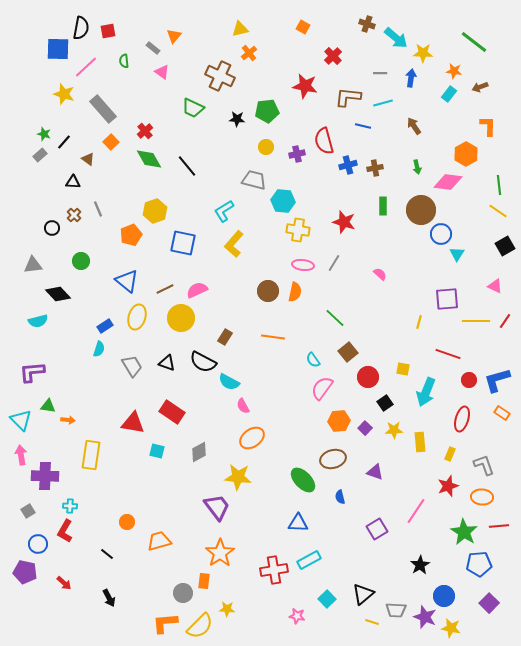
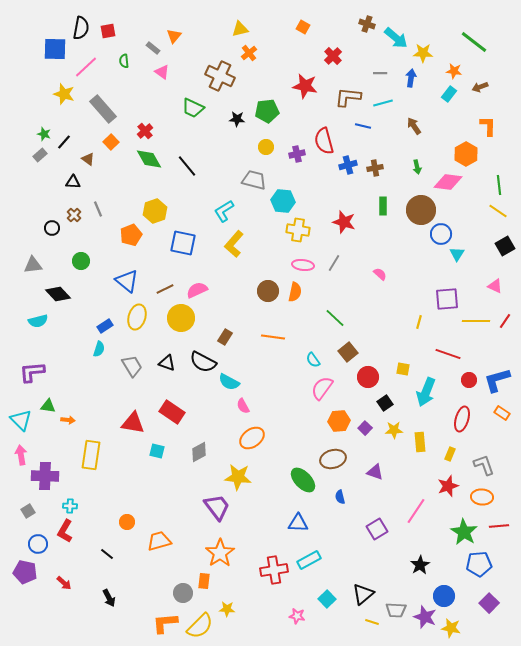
blue square at (58, 49): moved 3 px left
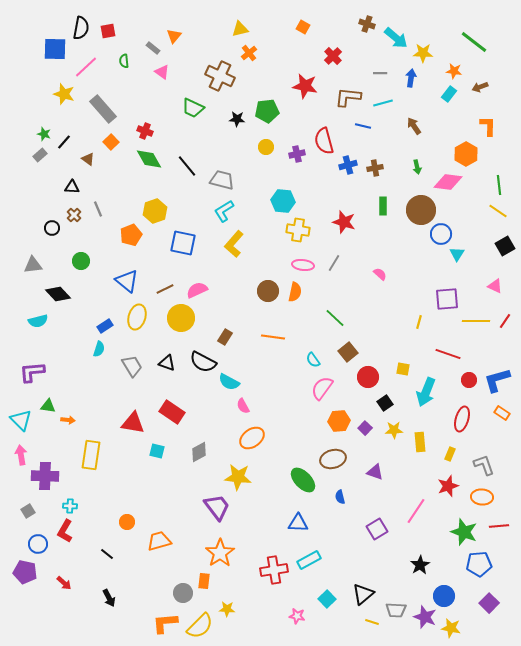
red cross at (145, 131): rotated 28 degrees counterclockwise
gray trapezoid at (254, 180): moved 32 px left
black triangle at (73, 182): moved 1 px left, 5 px down
green star at (464, 532): rotated 12 degrees counterclockwise
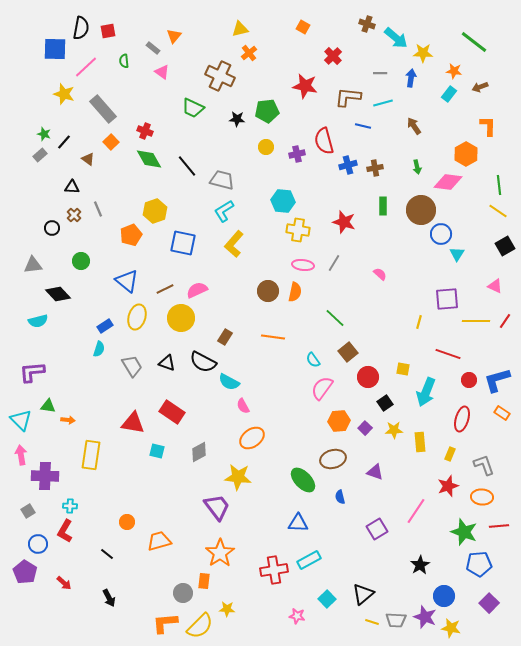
purple pentagon at (25, 572): rotated 20 degrees clockwise
gray trapezoid at (396, 610): moved 10 px down
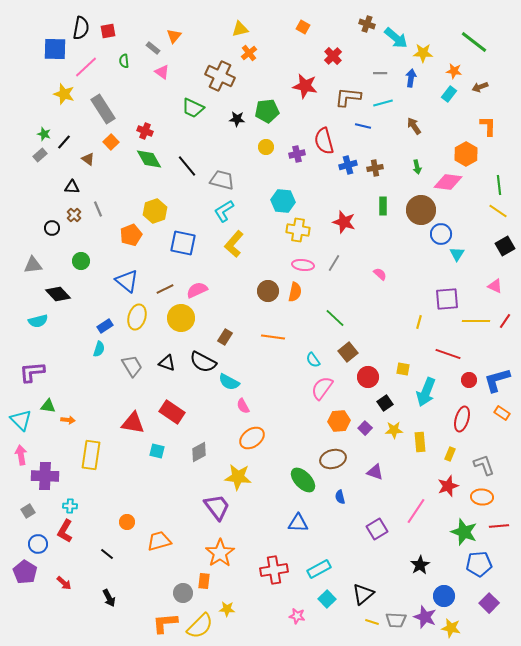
gray rectangle at (103, 109): rotated 8 degrees clockwise
cyan rectangle at (309, 560): moved 10 px right, 9 px down
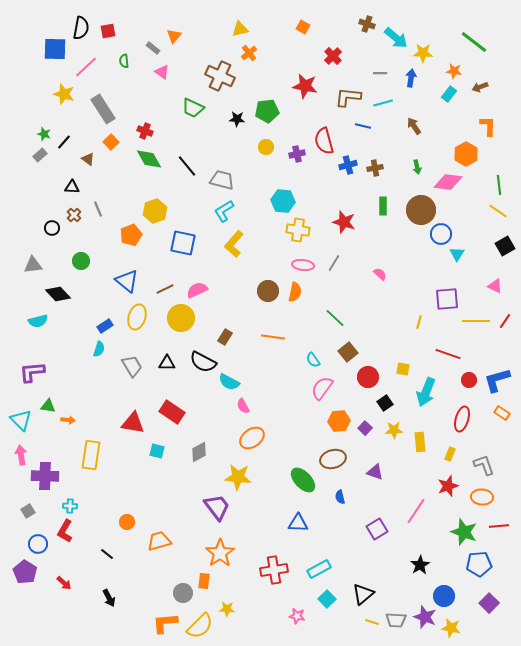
black triangle at (167, 363): rotated 18 degrees counterclockwise
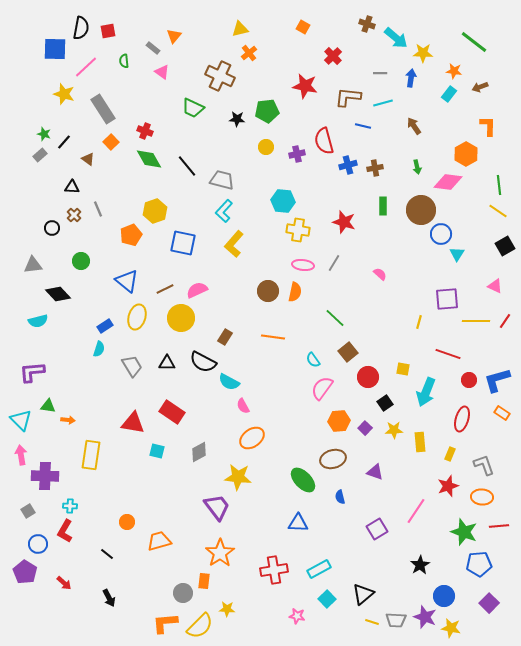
cyan L-shape at (224, 211): rotated 15 degrees counterclockwise
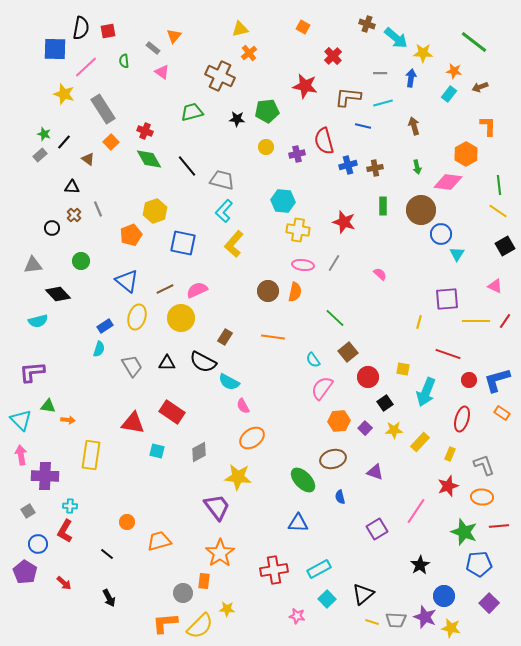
green trapezoid at (193, 108): moved 1 px left, 4 px down; rotated 140 degrees clockwise
brown arrow at (414, 126): rotated 18 degrees clockwise
yellow rectangle at (420, 442): rotated 48 degrees clockwise
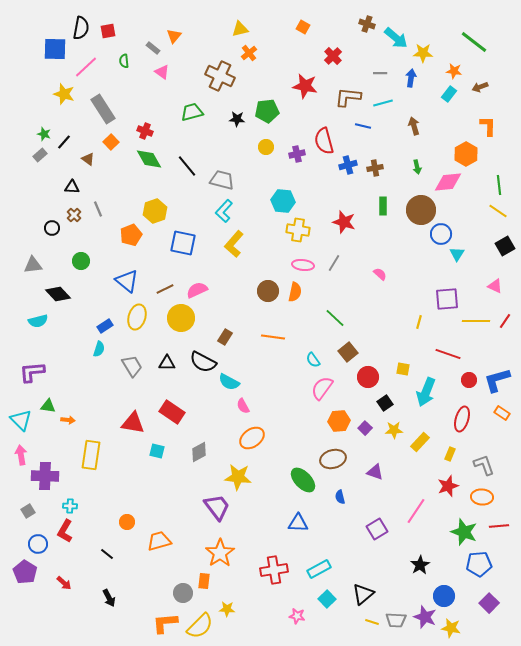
pink diamond at (448, 182): rotated 12 degrees counterclockwise
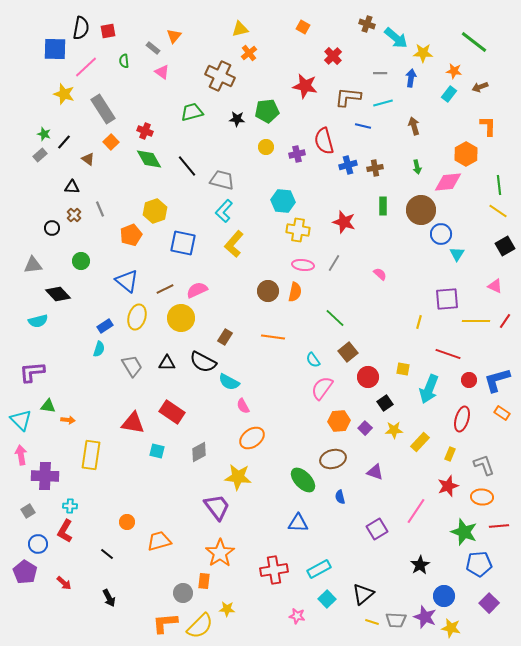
gray line at (98, 209): moved 2 px right
cyan arrow at (426, 392): moved 3 px right, 3 px up
